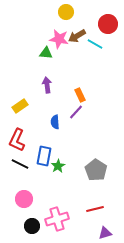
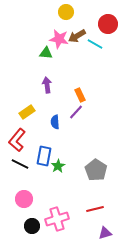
yellow rectangle: moved 7 px right, 6 px down
red L-shape: rotated 15 degrees clockwise
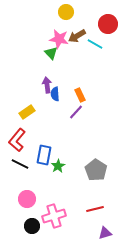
green triangle: moved 5 px right; rotated 40 degrees clockwise
blue semicircle: moved 28 px up
blue rectangle: moved 1 px up
pink circle: moved 3 px right
pink cross: moved 3 px left, 3 px up
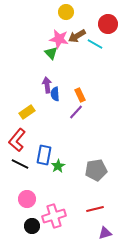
gray pentagon: rotated 30 degrees clockwise
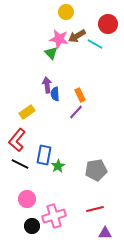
purple triangle: rotated 16 degrees clockwise
